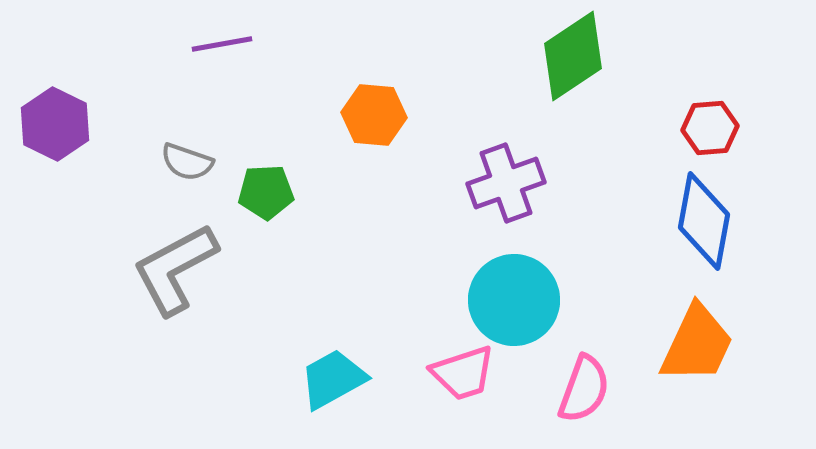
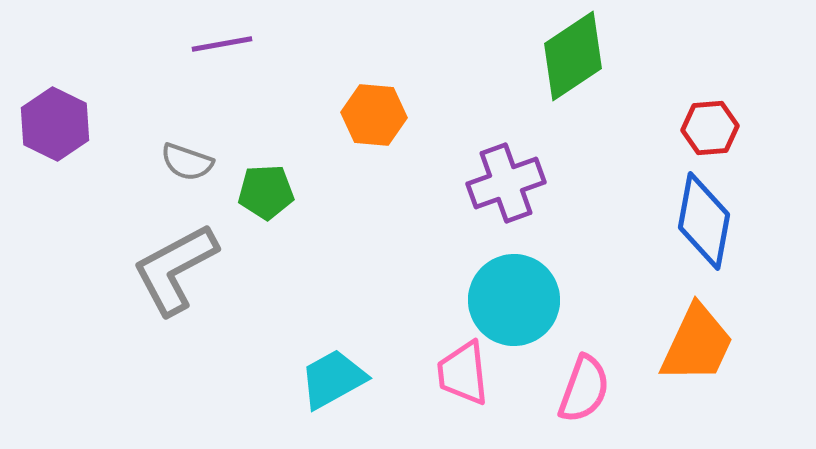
pink trapezoid: rotated 102 degrees clockwise
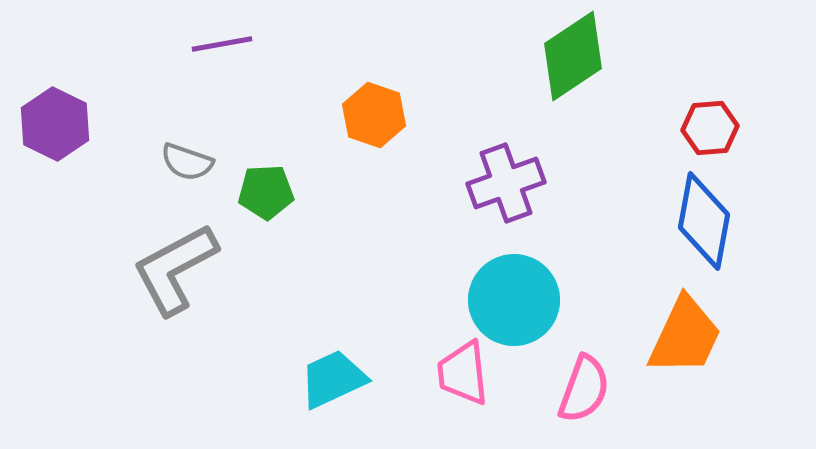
orange hexagon: rotated 14 degrees clockwise
orange trapezoid: moved 12 px left, 8 px up
cyan trapezoid: rotated 4 degrees clockwise
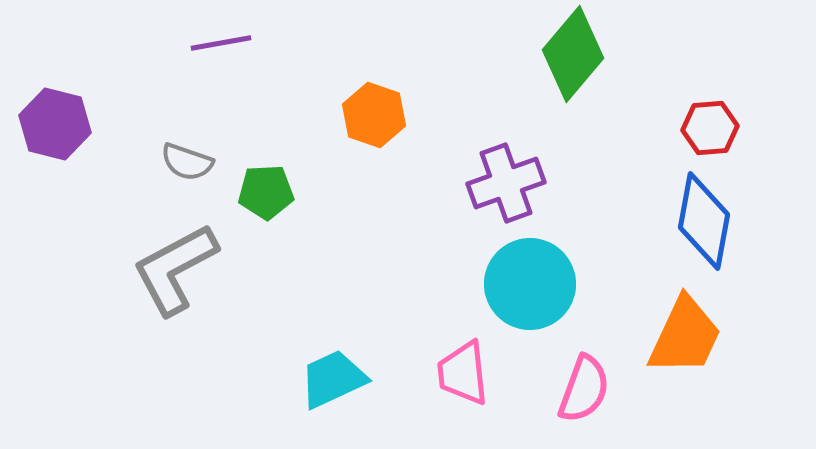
purple line: moved 1 px left, 1 px up
green diamond: moved 2 px up; rotated 16 degrees counterclockwise
purple hexagon: rotated 12 degrees counterclockwise
cyan circle: moved 16 px right, 16 px up
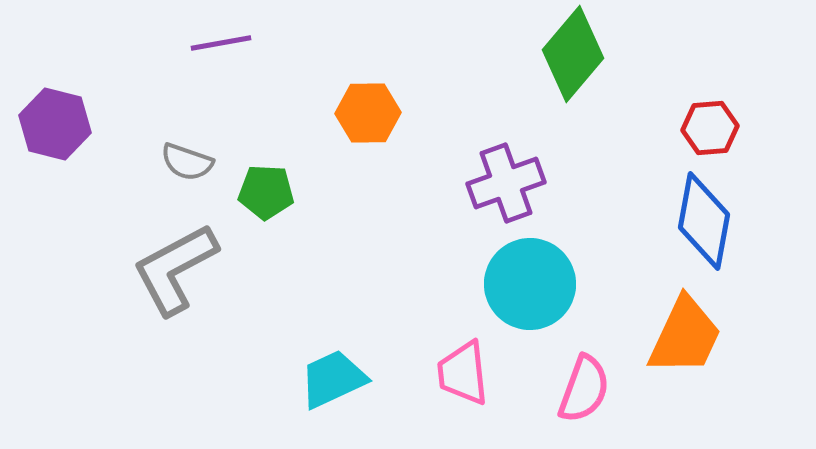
orange hexagon: moved 6 px left, 2 px up; rotated 20 degrees counterclockwise
green pentagon: rotated 6 degrees clockwise
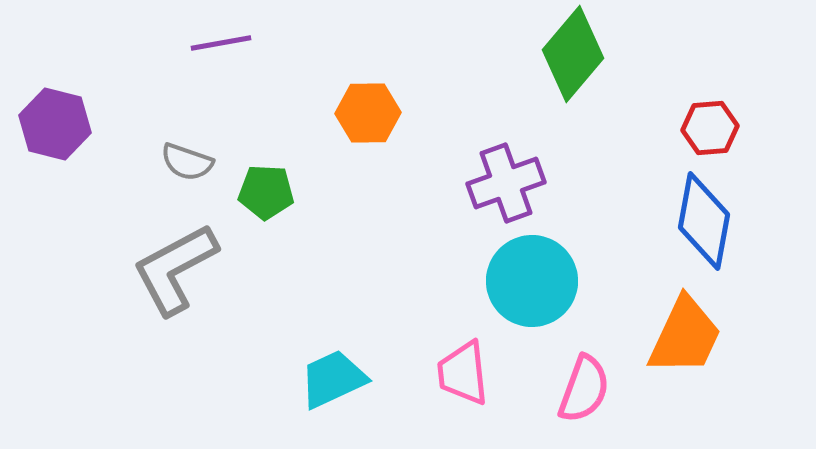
cyan circle: moved 2 px right, 3 px up
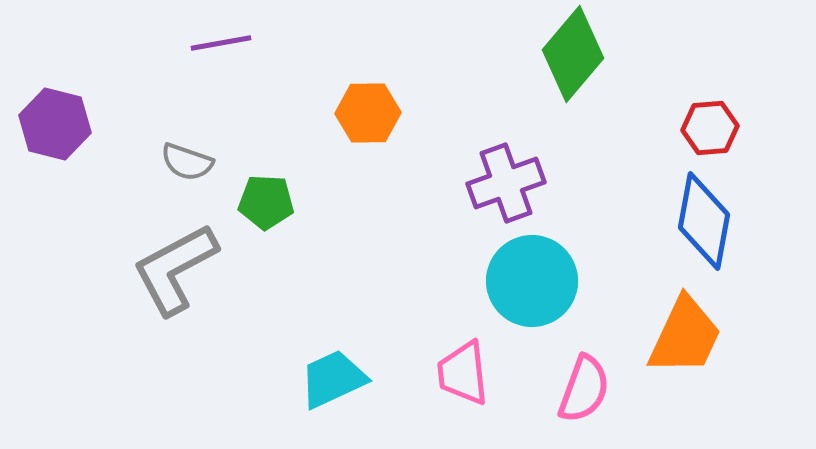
green pentagon: moved 10 px down
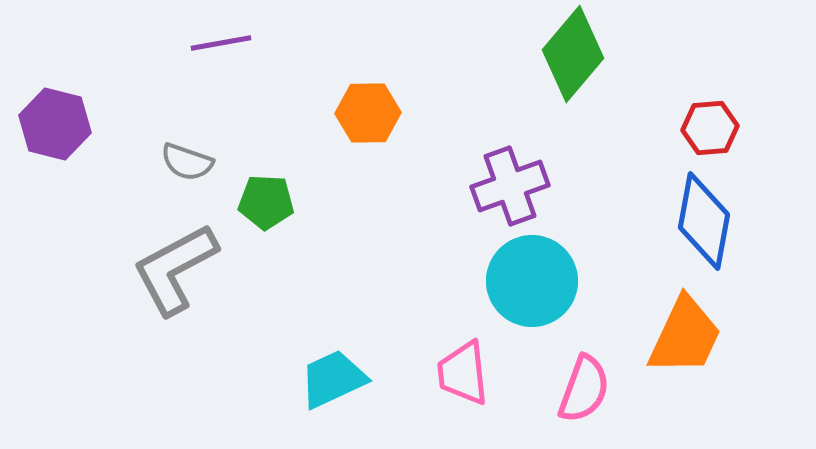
purple cross: moved 4 px right, 3 px down
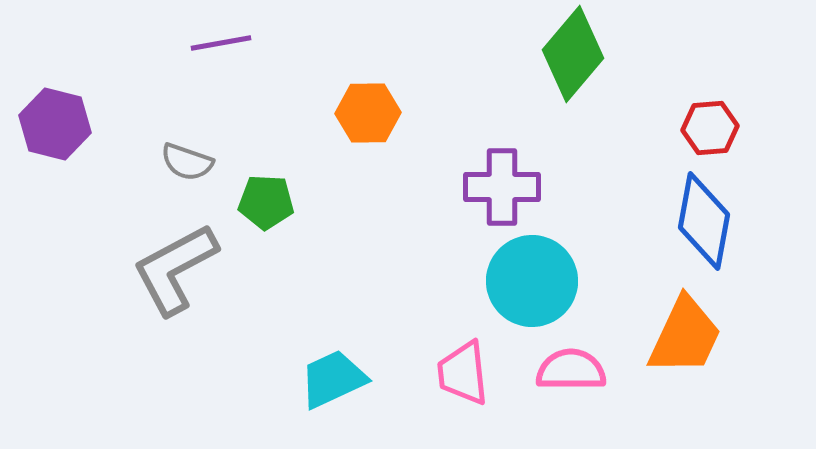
purple cross: moved 8 px left, 1 px down; rotated 20 degrees clockwise
pink semicircle: moved 13 px left, 19 px up; rotated 110 degrees counterclockwise
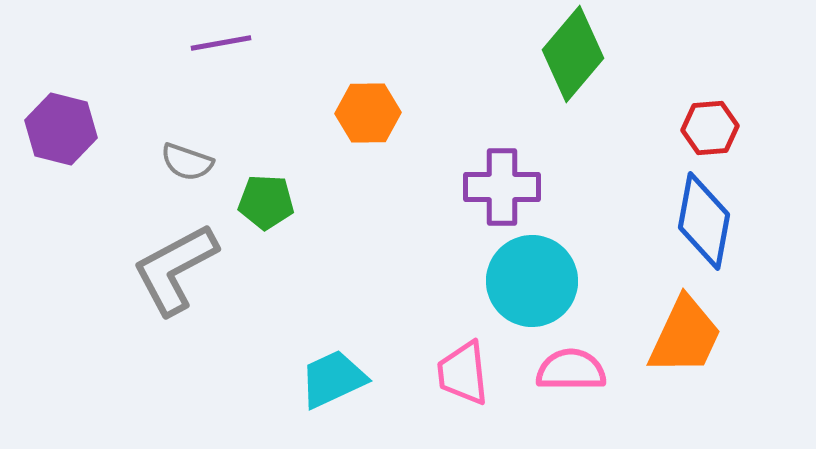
purple hexagon: moved 6 px right, 5 px down
